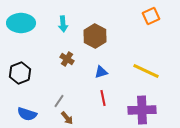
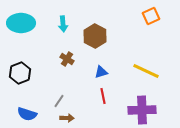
red line: moved 2 px up
brown arrow: rotated 48 degrees counterclockwise
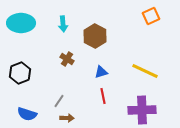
yellow line: moved 1 px left
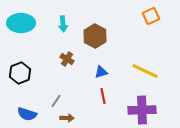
gray line: moved 3 px left
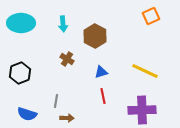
gray line: rotated 24 degrees counterclockwise
